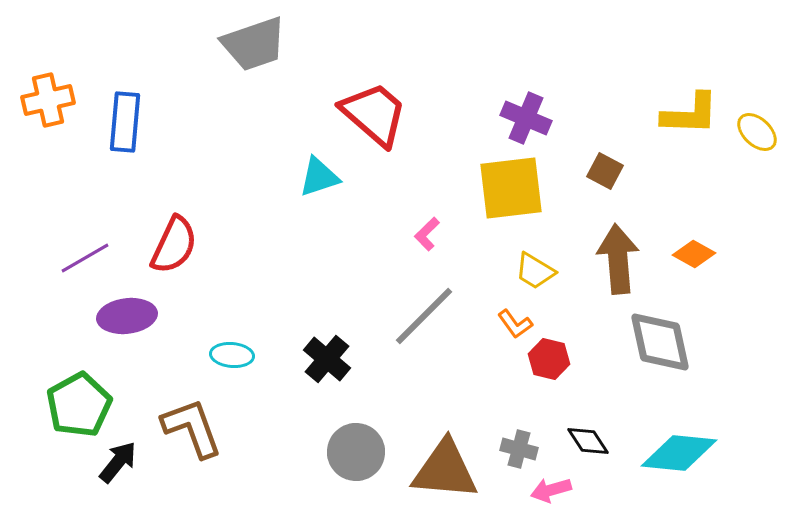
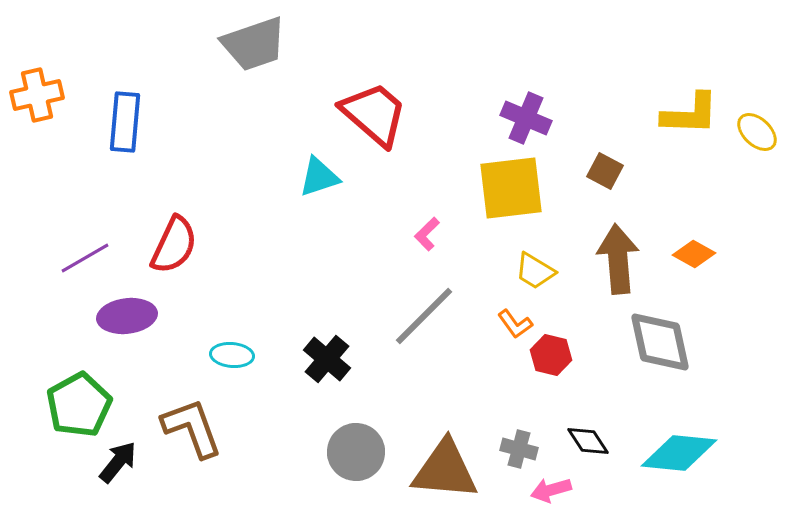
orange cross: moved 11 px left, 5 px up
red hexagon: moved 2 px right, 4 px up
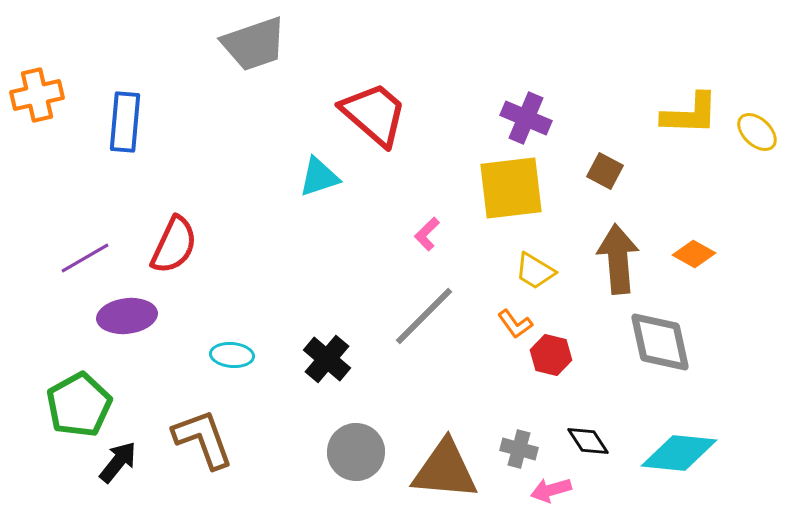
brown L-shape: moved 11 px right, 11 px down
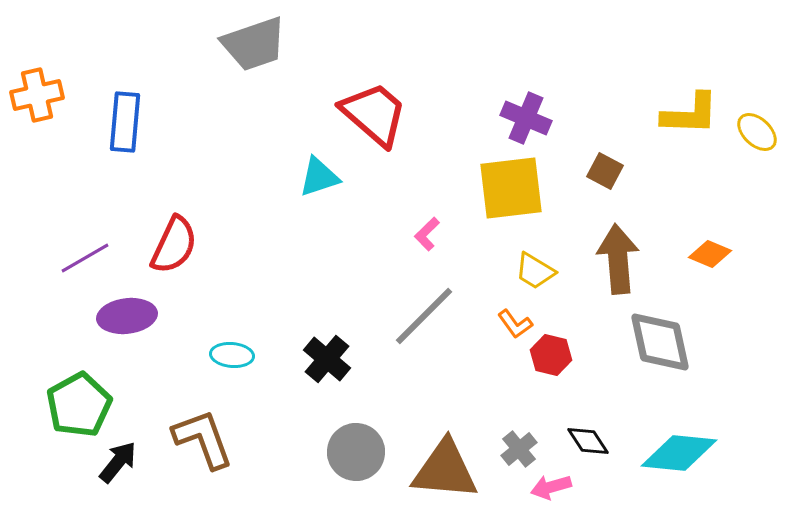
orange diamond: moved 16 px right; rotated 6 degrees counterclockwise
gray cross: rotated 36 degrees clockwise
pink arrow: moved 3 px up
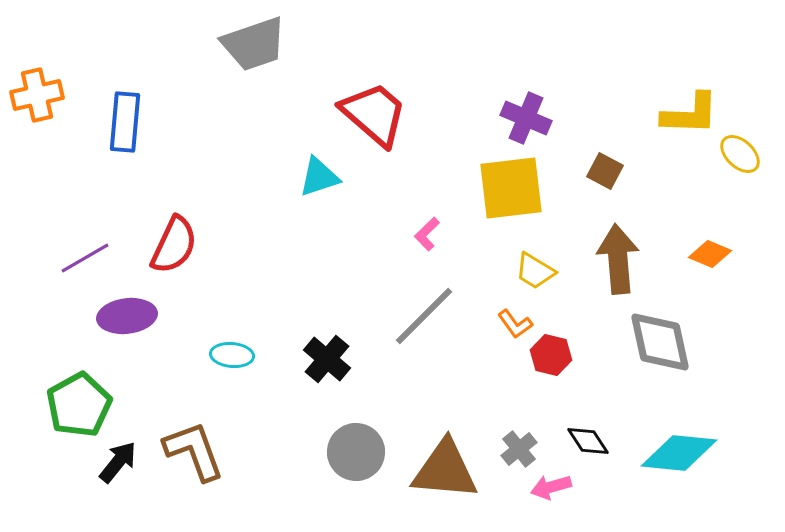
yellow ellipse: moved 17 px left, 22 px down
brown L-shape: moved 9 px left, 12 px down
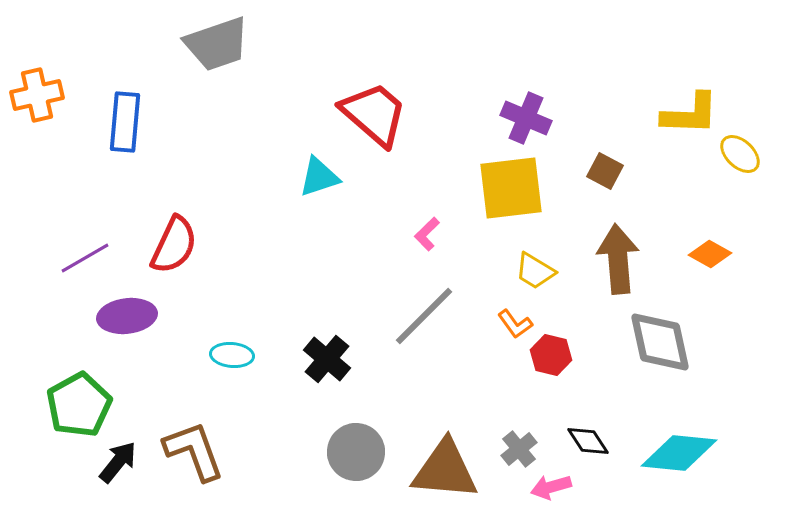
gray trapezoid: moved 37 px left
orange diamond: rotated 6 degrees clockwise
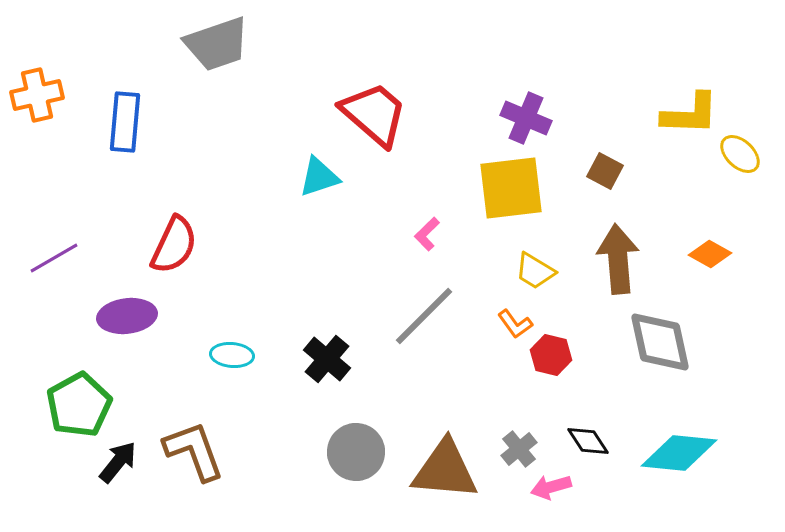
purple line: moved 31 px left
